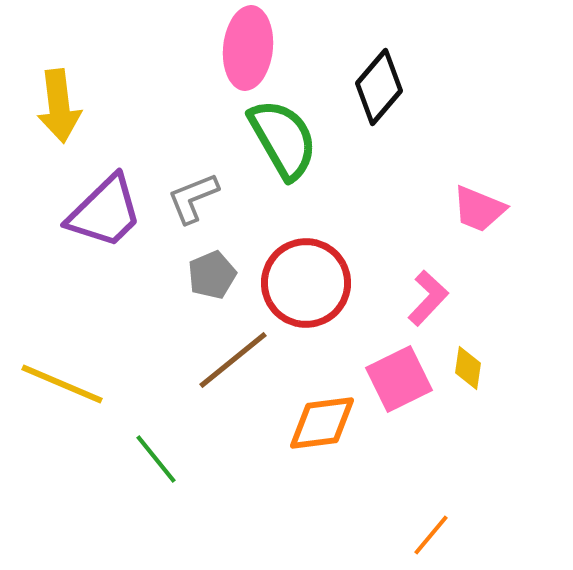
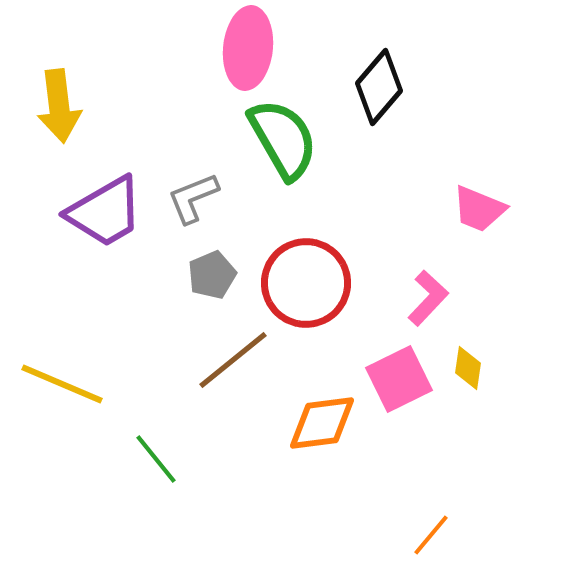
purple trapezoid: rotated 14 degrees clockwise
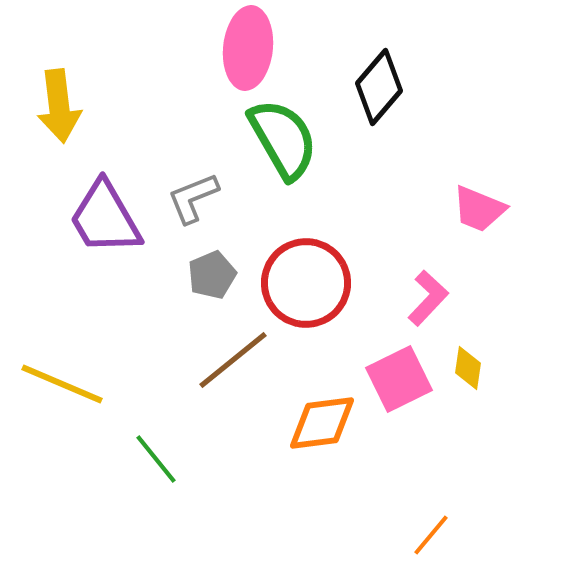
purple trapezoid: moved 6 px down; rotated 90 degrees clockwise
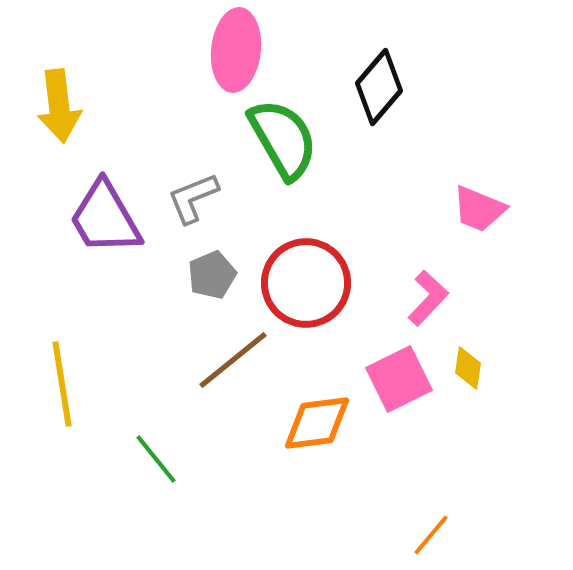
pink ellipse: moved 12 px left, 2 px down
yellow line: rotated 58 degrees clockwise
orange diamond: moved 5 px left
